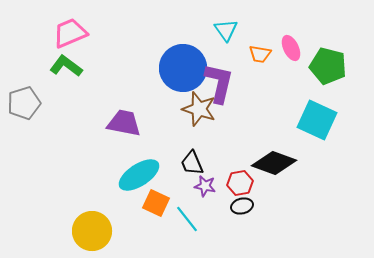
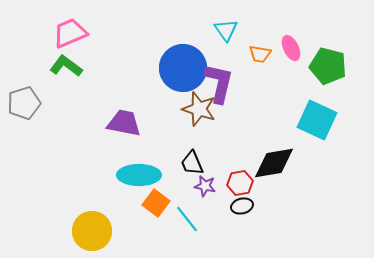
black diamond: rotated 30 degrees counterclockwise
cyan ellipse: rotated 33 degrees clockwise
orange square: rotated 12 degrees clockwise
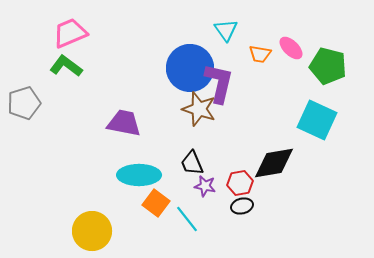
pink ellipse: rotated 20 degrees counterclockwise
blue circle: moved 7 px right
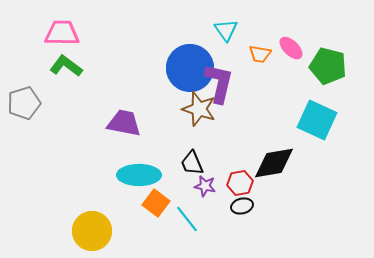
pink trapezoid: moved 8 px left; rotated 24 degrees clockwise
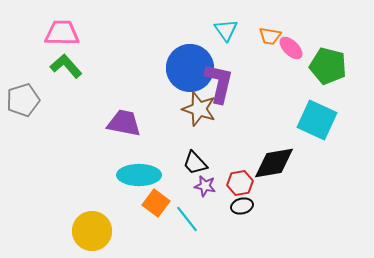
orange trapezoid: moved 10 px right, 18 px up
green L-shape: rotated 12 degrees clockwise
gray pentagon: moved 1 px left, 3 px up
black trapezoid: moved 3 px right; rotated 20 degrees counterclockwise
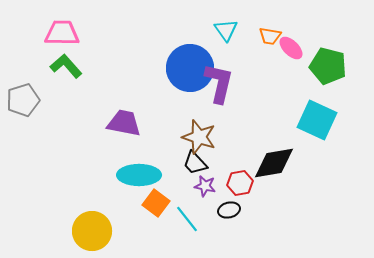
brown star: moved 28 px down
black ellipse: moved 13 px left, 4 px down
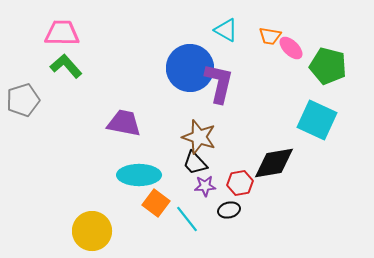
cyan triangle: rotated 25 degrees counterclockwise
purple star: rotated 15 degrees counterclockwise
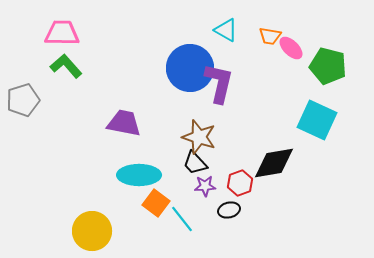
red hexagon: rotated 10 degrees counterclockwise
cyan line: moved 5 px left
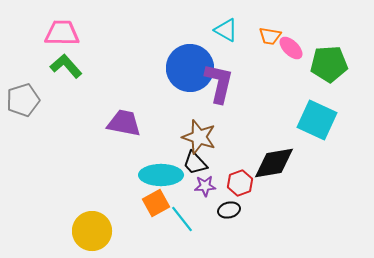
green pentagon: moved 1 px right, 2 px up; rotated 18 degrees counterclockwise
cyan ellipse: moved 22 px right
orange square: rotated 24 degrees clockwise
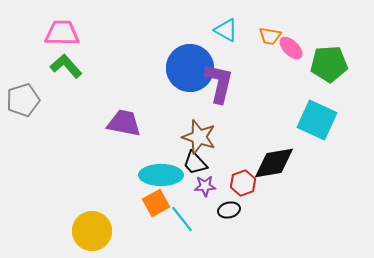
red hexagon: moved 3 px right
